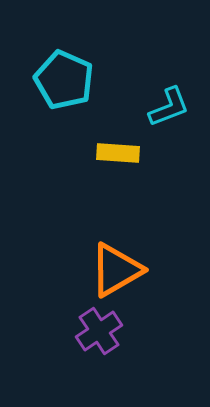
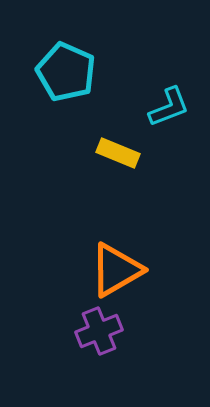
cyan pentagon: moved 2 px right, 8 px up
yellow rectangle: rotated 18 degrees clockwise
purple cross: rotated 12 degrees clockwise
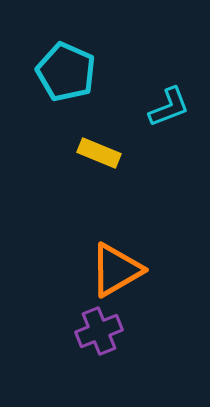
yellow rectangle: moved 19 px left
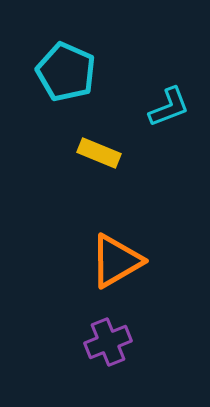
orange triangle: moved 9 px up
purple cross: moved 9 px right, 11 px down
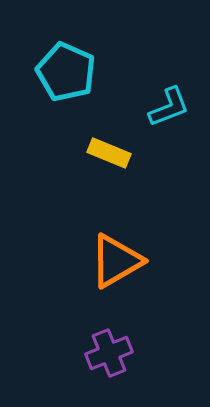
yellow rectangle: moved 10 px right
purple cross: moved 1 px right, 11 px down
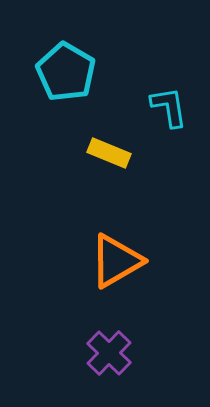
cyan pentagon: rotated 6 degrees clockwise
cyan L-shape: rotated 78 degrees counterclockwise
purple cross: rotated 24 degrees counterclockwise
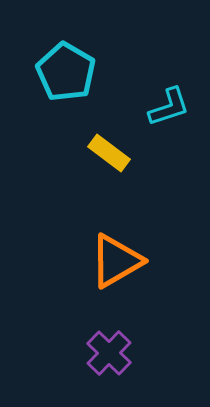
cyan L-shape: rotated 81 degrees clockwise
yellow rectangle: rotated 15 degrees clockwise
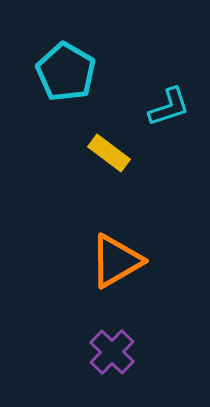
purple cross: moved 3 px right, 1 px up
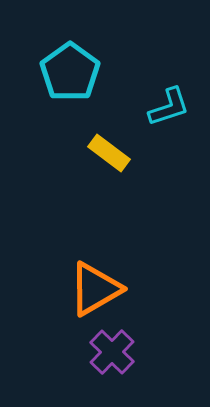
cyan pentagon: moved 4 px right; rotated 6 degrees clockwise
orange triangle: moved 21 px left, 28 px down
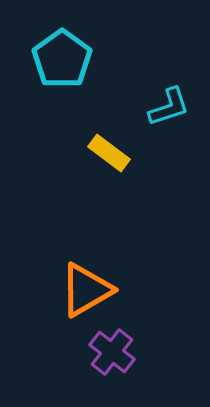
cyan pentagon: moved 8 px left, 13 px up
orange triangle: moved 9 px left, 1 px down
purple cross: rotated 6 degrees counterclockwise
